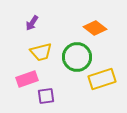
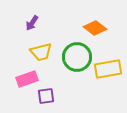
yellow rectangle: moved 6 px right, 10 px up; rotated 8 degrees clockwise
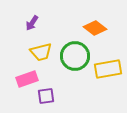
green circle: moved 2 px left, 1 px up
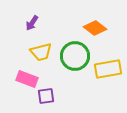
pink rectangle: rotated 40 degrees clockwise
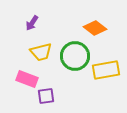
yellow rectangle: moved 2 px left, 1 px down
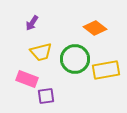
green circle: moved 3 px down
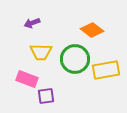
purple arrow: rotated 35 degrees clockwise
orange diamond: moved 3 px left, 2 px down
yellow trapezoid: rotated 15 degrees clockwise
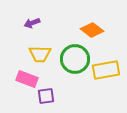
yellow trapezoid: moved 1 px left, 2 px down
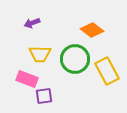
yellow rectangle: moved 1 px right, 1 px down; rotated 72 degrees clockwise
purple square: moved 2 px left
